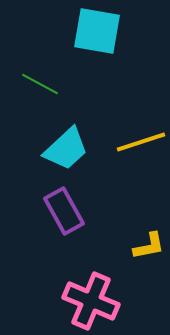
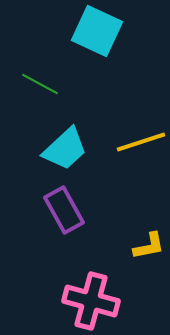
cyan square: rotated 15 degrees clockwise
cyan trapezoid: moved 1 px left
purple rectangle: moved 1 px up
pink cross: rotated 8 degrees counterclockwise
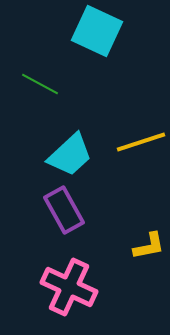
cyan trapezoid: moved 5 px right, 6 px down
pink cross: moved 22 px left, 14 px up; rotated 10 degrees clockwise
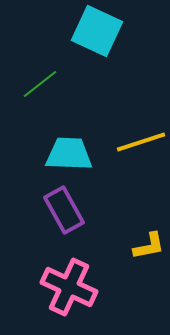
green line: rotated 66 degrees counterclockwise
cyan trapezoid: moved 1 px left, 1 px up; rotated 135 degrees counterclockwise
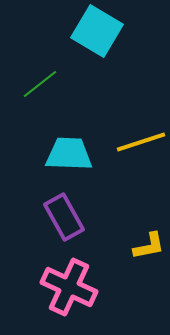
cyan square: rotated 6 degrees clockwise
purple rectangle: moved 7 px down
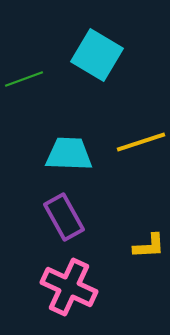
cyan square: moved 24 px down
green line: moved 16 px left, 5 px up; rotated 18 degrees clockwise
yellow L-shape: rotated 8 degrees clockwise
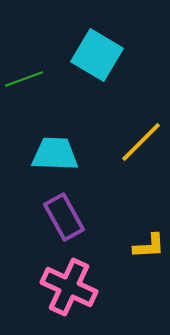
yellow line: rotated 27 degrees counterclockwise
cyan trapezoid: moved 14 px left
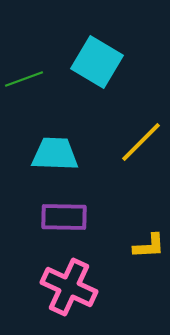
cyan square: moved 7 px down
purple rectangle: rotated 60 degrees counterclockwise
